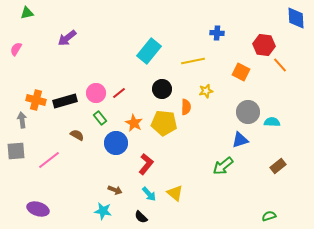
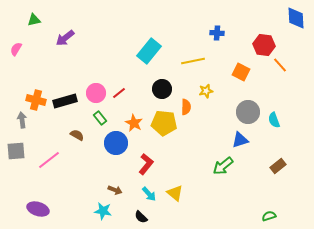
green triangle: moved 7 px right, 7 px down
purple arrow: moved 2 px left
cyan semicircle: moved 2 px right, 2 px up; rotated 112 degrees counterclockwise
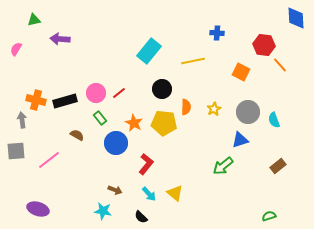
purple arrow: moved 5 px left, 1 px down; rotated 42 degrees clockwise
yellow star: moved 8 px right, 18 px down; rotated 16 degrees counterclockwise
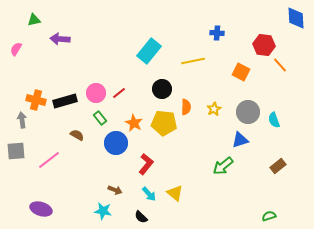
purple ellipse: moved 3 px right
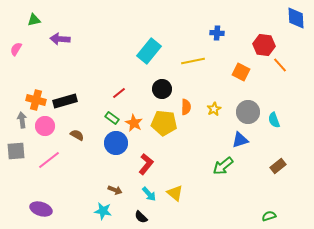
pink circle: moved 51 px left, 33 px down
green rectangle: moved 12 px right; rotated 16 degrees counterclockwise
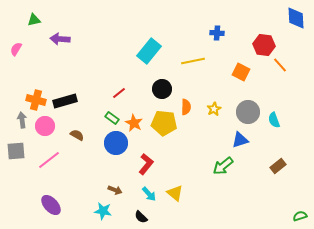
purple ellipse: moved 10 px right, 4 px up; rotated 30 degrees clockwise
green semicircle: moved 31 px right
